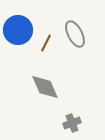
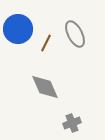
blue circle: moved 1 px up
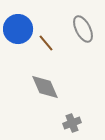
gray ellipse: moved 8 px right, 5 px up
brown line: rotated 66 degrees counterclockwise
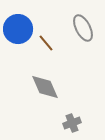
gray ellipse: moved 1 px up
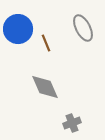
brown line: rotated 18 degrees clockwise
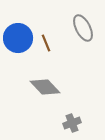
blue circle: moved 9 px down
gray diamond: rotated 20 degrees counterclockwise
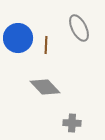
gray ellipse: moved 4 px left
brown line: moved 2 px down; rotated 24 degrees clockwise
gray cross: rotated 24 degrees clockwise
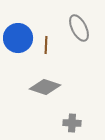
gray diamond: rotated 28 degrees counterclockwise
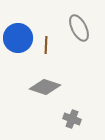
gray cross: moved 4 px up; rotated 18 degrees clockwise
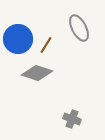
blue circle: moved 1 px down
brown line: rotated 30 degrees clockwise
gray diamond: moved 8 px left, 14 px up
